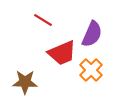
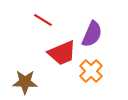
orange cross: moved 1 px down
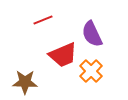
red line: rotated 54 degrees counterclockwise
purple semicircle: rotated 132 degrees clockwise
red trapezoid: moved 1 px right, 2 px down
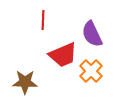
red line: rotated 66 degrees counterclockwise
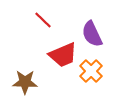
red line: rotated 48 degrees counterclockwise
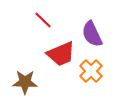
red trapezoid: moved 2 px left, 1 px up
